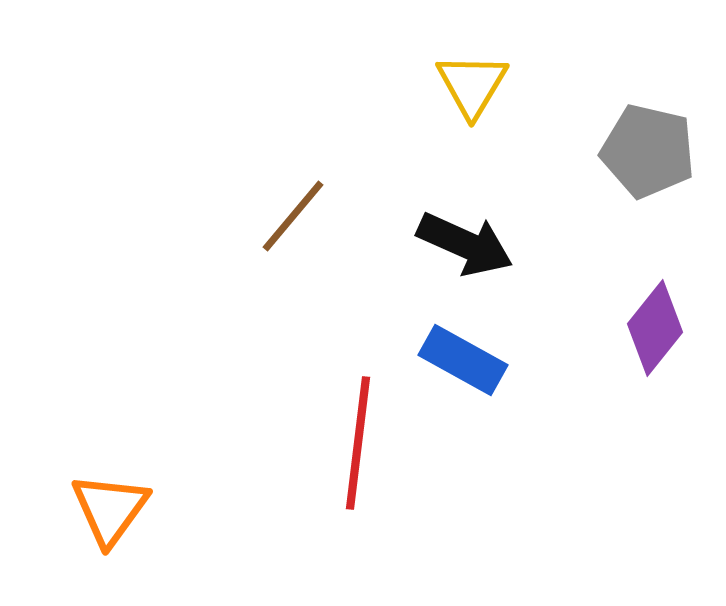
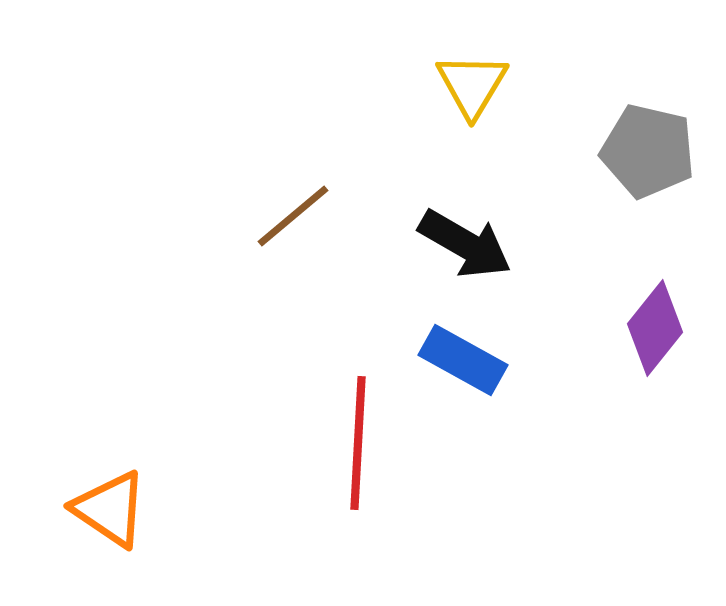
brown line: rotated 10 degrees clockwise
black arrow: rotated 6 degrees clockwise
red line: rotated 4 degrees counterclockwise
orange triangle: rotated 32 degrees counterclockwise
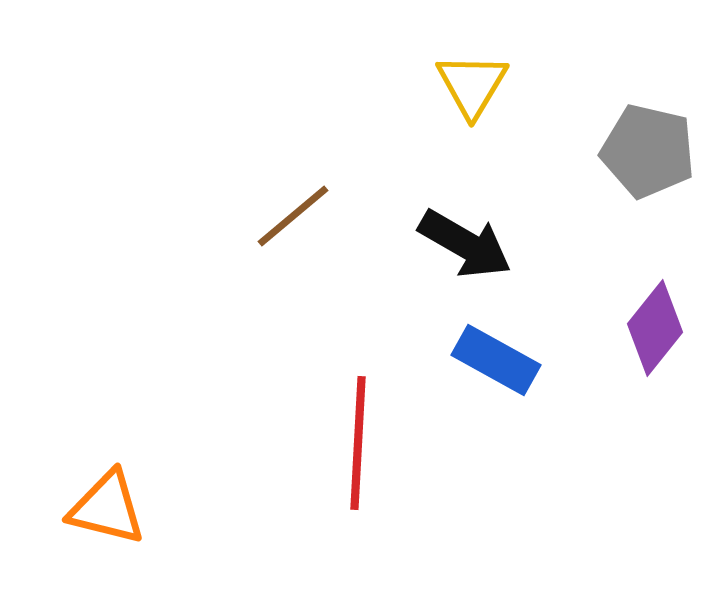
blue rectangle: moved 33 px right
orange triangle: moved 3 px left, 1 px up; rotated 20 degrees counterclockwise
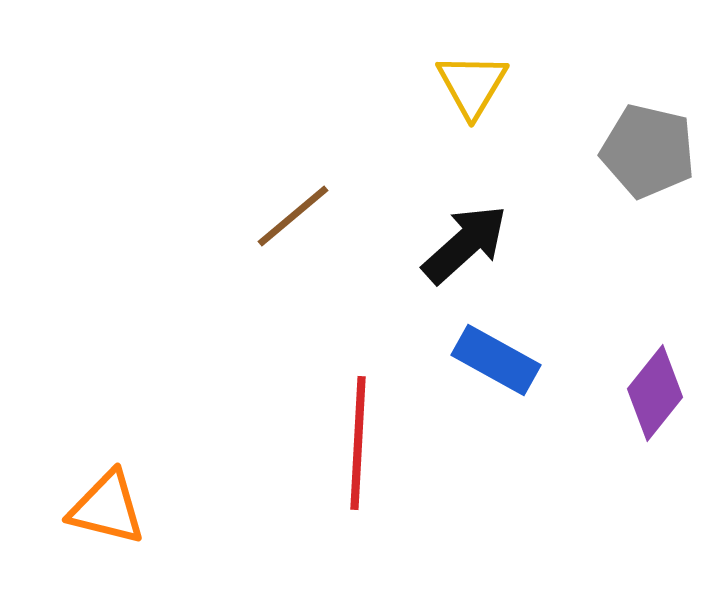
black arrow: rotated 72 degrees counterclockwise
purple diamond: moved 65 px down
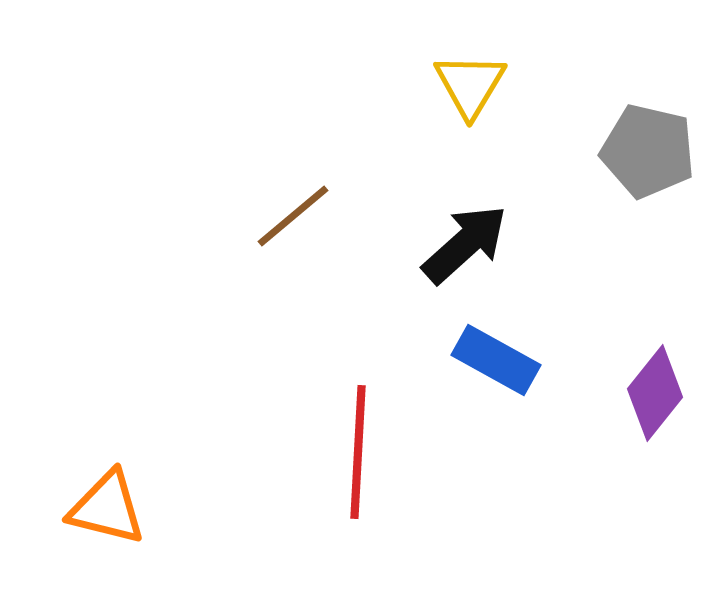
yellow triangle: moved 2 px left
red line: moved 9 px down
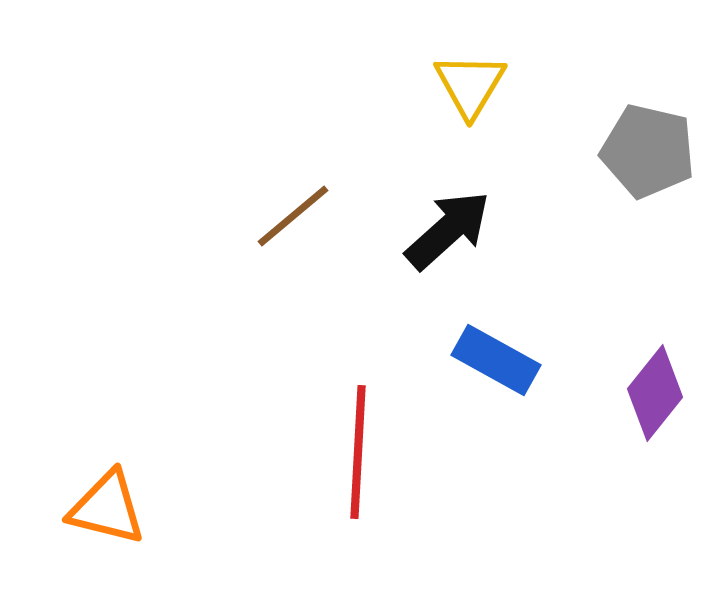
black arrow: moved 17 px left, 14 px up
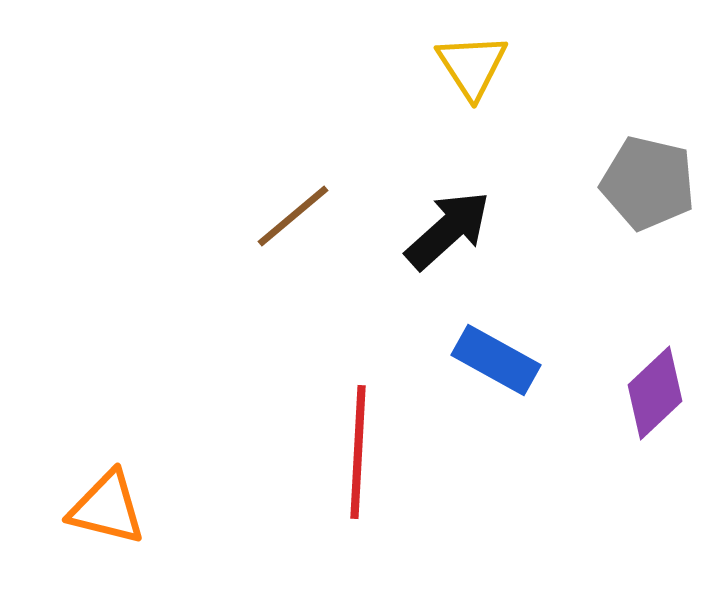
yellow triangle: moved 2 px right, 19 px up; rotated 4 degrees counterclockwise
gray pentagon: moved 32 px down
purple diamond: rotated 8 degrees clockwise
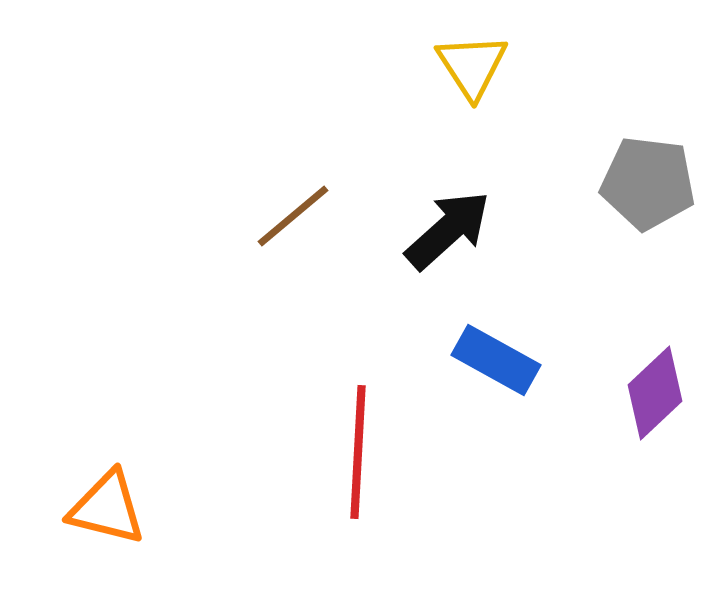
gray pentagon: rotated 6 degrees counterclockwise
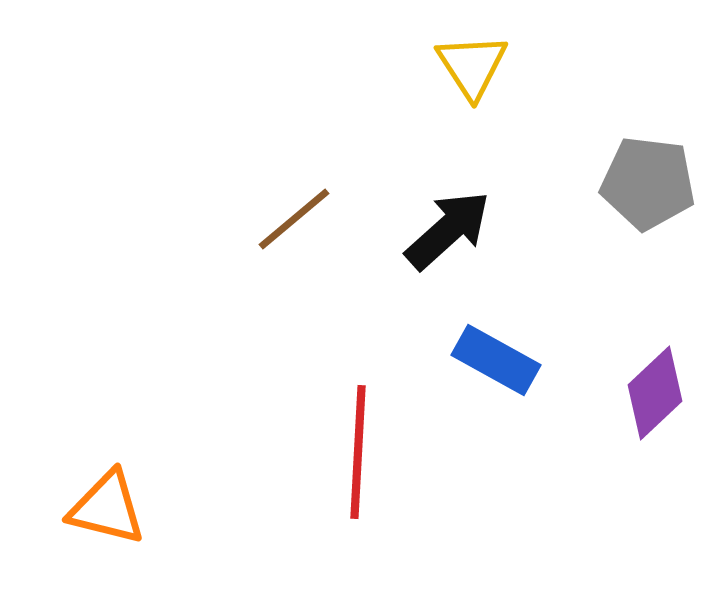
brown line: moved 1 px right, 3 px down
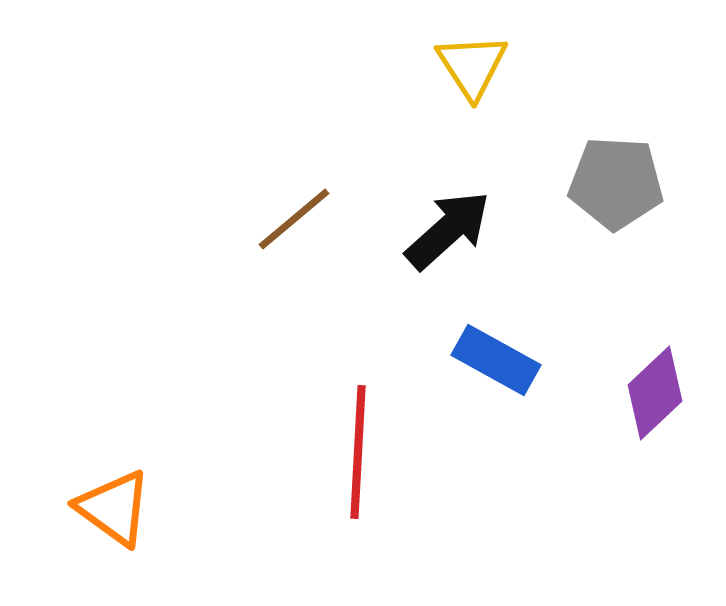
gray pentagon: moved 32 px left; rotated 4 degrees counterclockwise
orange triangle: moved 7 px right; rotated 22 degrees clockwise
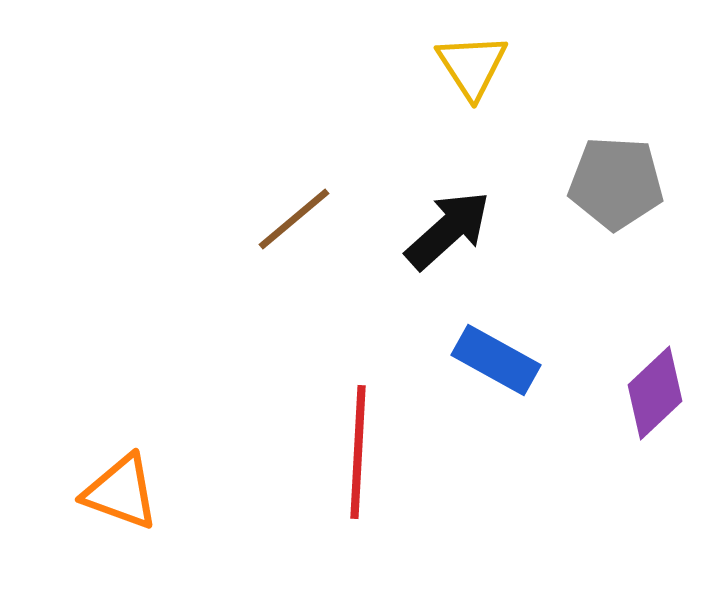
orange triangle: moved 7 px right, 16 px up; rotated 16 degrees counterclockwise
